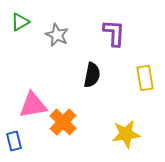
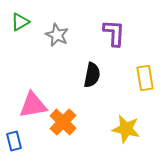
yellow star: moved 5 px up; rotated 20 degrees clockwise
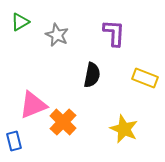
yellow rectangle: rotated 60 degrees counterclockwise
pink triangle: rotated 12 degrees counterclockwise
yellow star: moved 2 px left; rotated 12 degrees clockwise
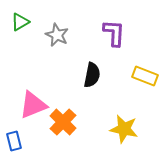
yellow rectangle: moved 2 px up
yellow star: rotated 12 degrees counterclockwise
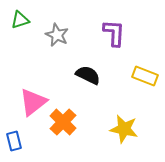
green triangle: moved 2 px up; rotated 12 degrees clockwise
black semicircle: moved 4 px left; rotated 75 degrees counterclockwise
pink triangle: moved 3 px up; rotated 16 degrees counterclockwise
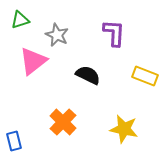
pink triangle: moved 41 px up
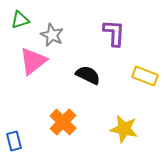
gray star: moved 5 px left
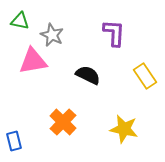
green triangle: moved 1 px down; rotated 30 degrees clockwise
pink triangle: rotated 28 degrees clockwise
yellow rectangle: rotated 35 degrees clockwise
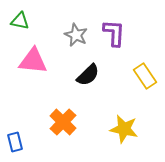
gray star: moved 24 px right
pink triangle: rotated 16 degrees clockwise
black semicircle: rotated 110 degrees clockwise
blue rectangle: moved 1 px right, 1 px down
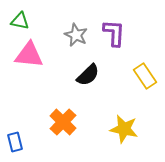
pink triangle: moved 4 px left, 6 px up
